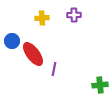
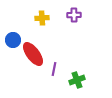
blue circle: moved 1 px right, 1 px up
green cross: moved 23 px left, 5 px up; rotated 14 degrees counterclockwise
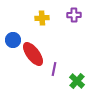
green cross: moved 1 px down; rotated 28 degrees counterclockwise
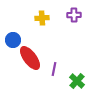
red ellipse: moved 3 px left, 4 px down
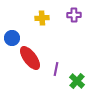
blue circle: moved 1 px left, 2 px up
purple line: moved 2 px right
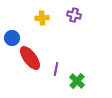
purple cross: rotated 16 degrees clockwise
